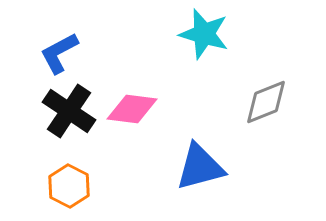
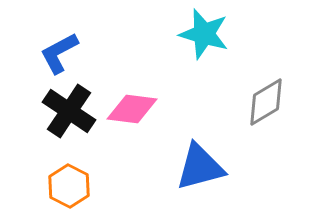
gray diamond: rotated 9 degrees counterclockwise
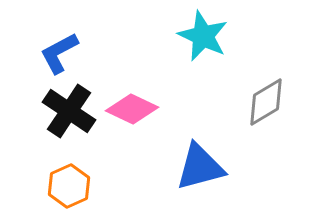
cyan star: moved 1 px left, 2 px down; rotated 9 degrees clockwise
pink diamond: rotated 18 degrees clockwise
orange hexagon: rotated 9 degrees clockwise
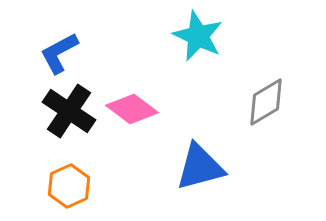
cyan star: moved 5 px left
pink diamond: rotated 12 degrees clockwise
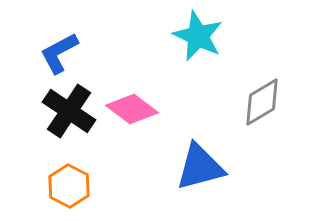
gray diamond: moved 4 px left
orange hexagon: rotated 9 degrees counterclockwise
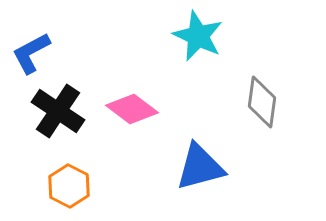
blue L-shape: moved 28 px left
gray diamond: rotated 51 degrees counterclockwise
black cross: moved 11 px left
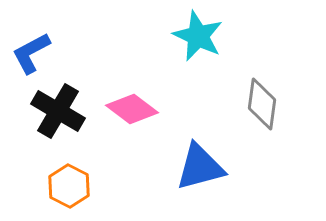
gray diamond: moved 2 px down
black cross: rotated 4 degrees counterclockwise
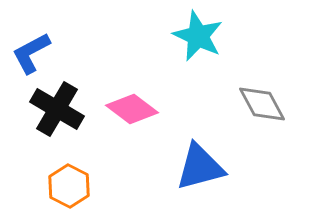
gray diamond: rotated 36 degrees counterclockwise
black cross: moved 1 px left, 2 px up
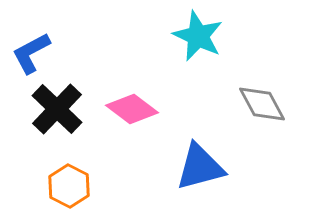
black cross: rotated 14 degrees clockwise
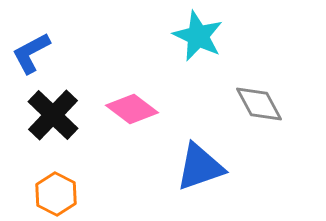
gray diamond: moved 3 px left
black cross: moved 4 px left, 6 px down
blue triangle: rotated 4 degrees counterclockwise
orange hexagon: moved 13 px left, 8 px down
